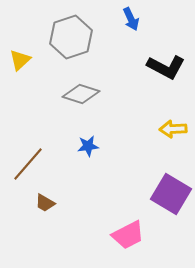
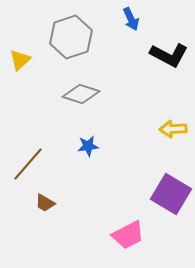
black L-shape: moved 3 px right, 12 px up
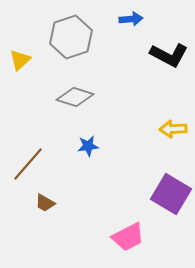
blue arrow: rotated 70 degrees counterclockwise
gray diamond: moved 6 px left, 3 px down
pink trapezoid: moved 2 px down
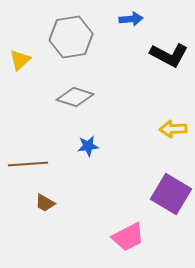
gray hexagon: rotated 9 degrees clockwise
brown line: rotated 45 degrees clockwise
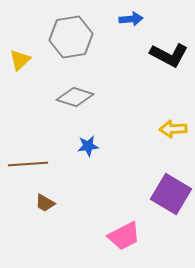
pink trapezoid: moved 4 px left, 1 px up
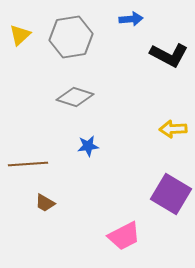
yellow triangle: moved 25 px up
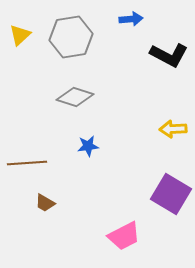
brown line: moved 1 px left, 1 px up
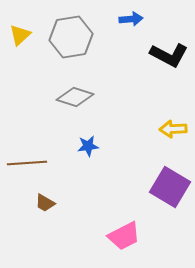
purple square: moved 1 px left, 7 px up
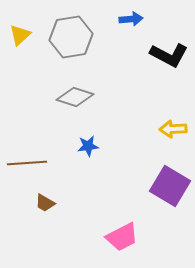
purple square: moved 1 px up
pink trapezoid: moved 2 px left, 1 px down
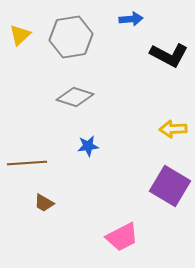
brown trapezoid: moved 1 px left
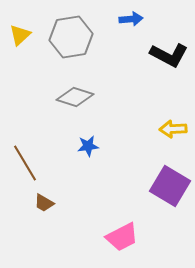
brown line: moved 2 px left; rotated 63 degrees clockwise
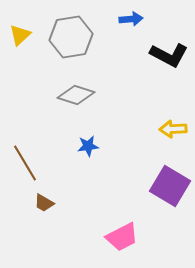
gray diamond: moved 1 px right, 2 px up
